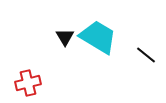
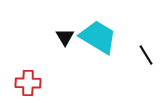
black line: rotated 20 degrees clockwise
red cross: rotated 15 degrees clockwise
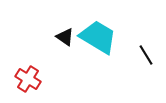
black triangle: rotated 24 degrees counterclockwise
red cross: moved 4 px up; rotated 30 degrees clockwise
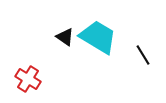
black line: moved 3 px left
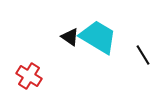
black triangle: moved 5 px right
red cross: moved 1 px right, 3 px up
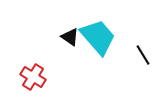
cyan trapezoid: rotated 18 degrees clockwise
red cross: moved 4 px right, 1 px down
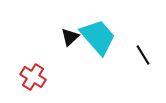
black triangle: rotated 42 degrees clockwise
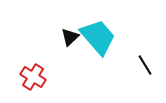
black line: moved 2 px right, 10 px down
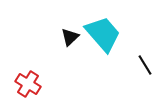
cyan trapezoid: moved 5 px right, 3 px up
red cross: moved 5 px left, 7 px down
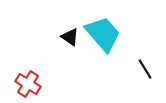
black triangle: rotated 42 degrees counterclockwise
black line: moved 4 px down
